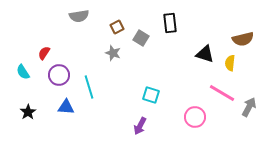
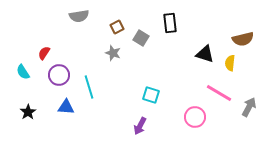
pink line: moved 3 px left
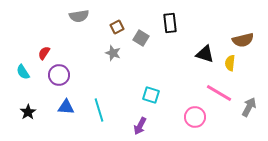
brown semicircle: moved 1 px down
cyan line: moved 10 px right, 23 px down
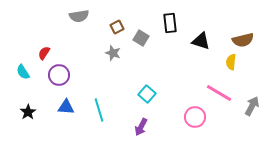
black triangle: moved 4 px left, 13 px up
yellow semicircle: moved 1 px right, 1 px up
cyan square: moved 4 px left, 1 px up; rotated 24 degrees clockwise
gray arrow: moved 3 px right, 1 px up
purple arrow: moved 1 px right, 1 px down
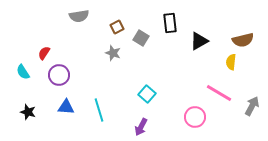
black triangle: moved 2 px left; rotated 48 degrees counterclockwise
black star: rotated 21 degrees counterclockwise
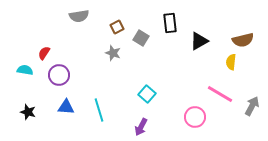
cyan semicircle: moved 2 px right, 2 px up; rotated 133 degrees clockwise
pink line: moved 1 px right, 1 px down
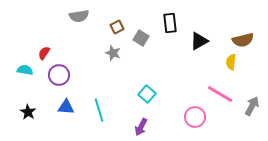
black star: rotated 14 degrees clockwise
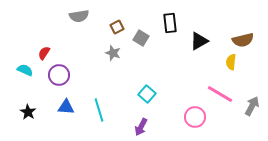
cyan semicircle: rotated 14 degrees clockwise
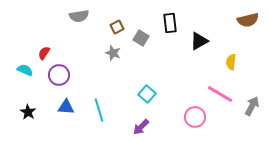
brown semicircle: moved 5 px right, 20 px up
purple arrow: rotated 18 degrees clockwise
